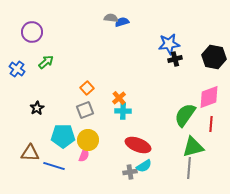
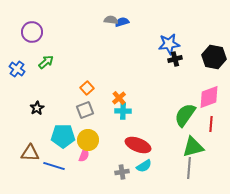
gray semicircle: moved 2 px down
gray cross: moved 8 px left
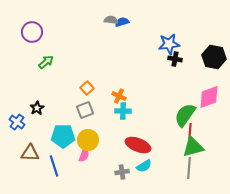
black cross: rotated 24 degrees clockwise
blue cross: moved 53 px down
orange cross: moved 2 px up; rotated 24 degrees counterclockwise
red line: moved 21 px left, 7 px down
blue line: rotated 55 degrees clockwise
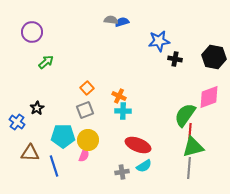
blue star: moved 10 px left, 3 px up
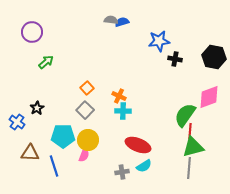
gray square: rotated 24 degrees counterclockwise
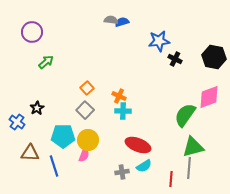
black cross: rotated 16 degrees clockwise
red line: moved 19 px left, 48 px down
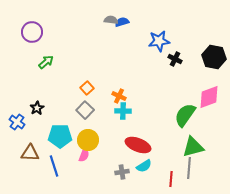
cyan pentagon: moved 3 px left
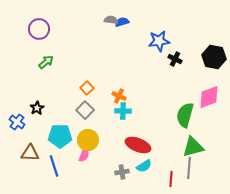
purple circle: moved 7 px right, 3 px up
green semicircle: rotated 20 degrees counterclockwise
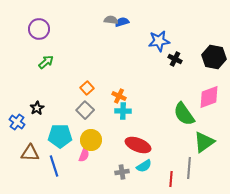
green semicircle: moved 1 px left, 1 px up; rotated 50 degrees counterclockwise
yellow circle: moved 3 px right
green triangle: moved 11 px right, 5 px up; rotated 20 degrees counterclockwise
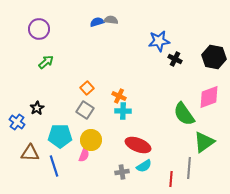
blue semicircle: moved 25 px left
gray square: rotated 12 degrees counterclockwise
